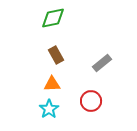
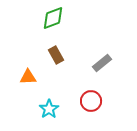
green diamond: rotated 10 degrees counterclockwise
orange triangle: moved 24 px left, 7 px up
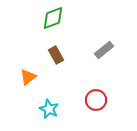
gray rectangle: moved 2 px right, 13 px up
orange triangle: rotated 36 degrees counterclockwise
red circle: moved 5 px right, 1 px up
cyan star: rotated 12 degrees counterclockwise
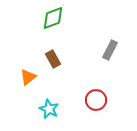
gray rectangle: moved 6 px right; rotated 24 degrees counterclockwise
brown rectangle: moved 3 px left, 4 px down
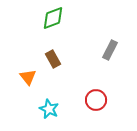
orange triangle: rotated 30 degrees counterclockwise
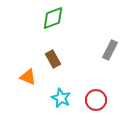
orange triangle: rotated 30 degrees counterclockwise
cyan star: moved 12 px right, 11 px up
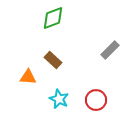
gray rectangle: rotated 18 degrees clockwise
brown rectangle: moved 1 px down; rotated 18 degrees counterclockwise
orange triangle: rotated 18 degrees counterclockwise
cyan star: moved 2 px left, 1 px down
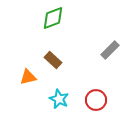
orange triangle: rotated 18 degrees counterclockwise
